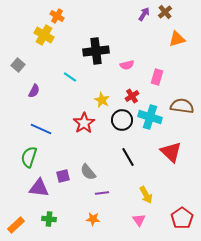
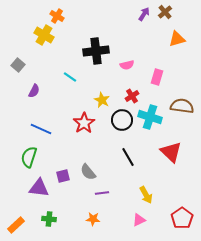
pink triangle: rotated 40 degrees clockwise
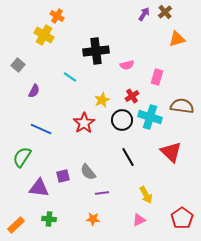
yellow star: rotated 21 degrees clockwise
green semicircle: moved 7 px left; rotated 15 degrees clockwise
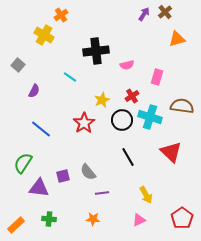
orange cross: moved 4 px right, 1 px up; rotated 24 degrees clockwise
blue line: rotated 15 degrees clockwise
green semicircle: moved 1 px right, 6 px down
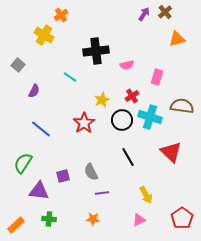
gray semicircle: moved 3 px right; rotated 12 degrees clockwise
purple triangle: moved 3 px down
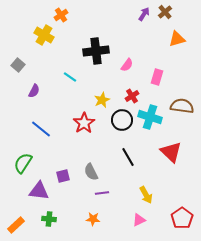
pink semicircle: rotated 40 degrees counterclockwise
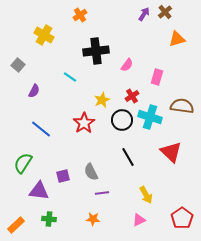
orange cross: moved 19 px right
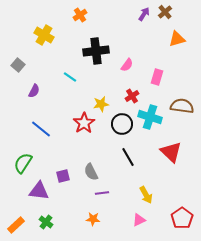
yellow star: moved 1 px left, 4 px down; rotated 14 degrees clockwise
black circle: moved 4 px down
green cross: moved 3 px left, 3 px down; rotated 32 degrees clockwise
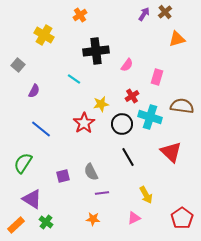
cyan line: moved 4 px right, 2 px down
purple triangle: moved 7 px left, 8 px down; rotated 25 degrees clockwise
pink triangle: moved 5 px left, 2 px up
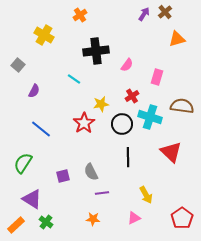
black line: rotated 30 degrees clockwise
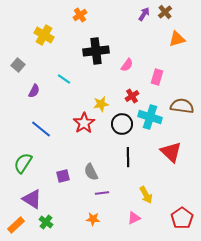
cyan line: moved 10 px left
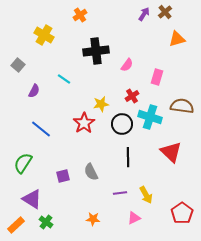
purple line: moved 18 px right
red pentagon: moved 5 px up
